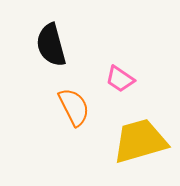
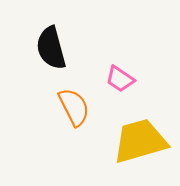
black semicircle: moved 3 px down
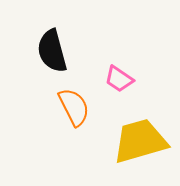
black semicircle: moved 1 px right, 3 px down
pink trapezoid: moved 1 px left
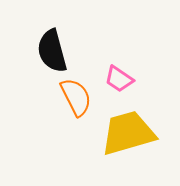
orange semicircle: moved 2 px right, 10 px up
yellow trapezoid: moved 12 px left, 8 px up
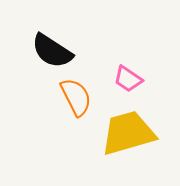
black semicircle: rotated 42 degrees counterclockwise
pink trapezoid: moved 9 px right
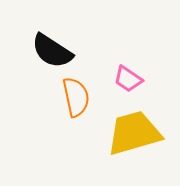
orange semicircle: rotated 15 degrees clockwise
yellow trapezoid: moved 6 px right
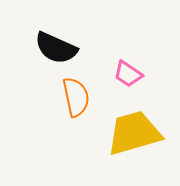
black semicircle: moved 4 px right, 3 px up; rotated 9 degrees counterclockwise
pink trapezoid: moved 5 px up
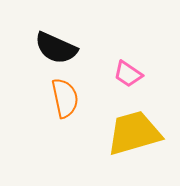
orange semicircle: moved 11 px left, 1 px down
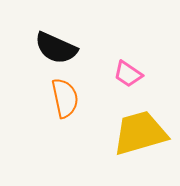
yellow trapezoid: moved 6 px right
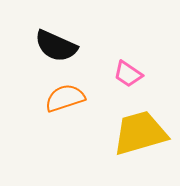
black semicircle: moved 2 px up
orange semicircle: rotated 96 degrees counterclockwise
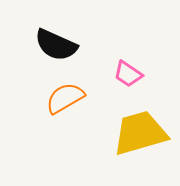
black semicircle: moved 1 px up
orange semicircle: rotated 12 degrees counterclockwise
